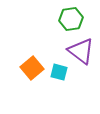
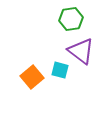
orange square: moved 9 px down
cyan square: moved 1 px right, 2 px up
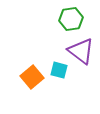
cyan square: moved 1 px left
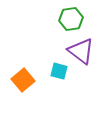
cyan square: moved 1 px down
orange square: moved 9 px left, 3 px down
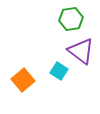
cyan square: rotated 18 degrees clockwise
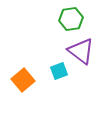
cyan square: rotated 36 degrees clockwise
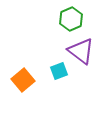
green hexagon: rotated 15 degrees counterclockwise
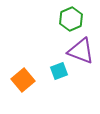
purple triangle: rotated 16 degrees counterclockwise
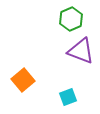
cyan square: moved 9 px right, 26 px down
